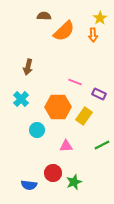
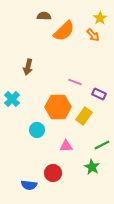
orange arrow: rotated 40 degrees counterclockwise
cyan cross: moved 9 px left
green star: moved 18 px right, 15 px up; rotated 21 degrees counterclockwise
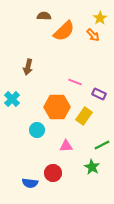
orange hexagon: moved 1 px left
blue semicircle: moved 1 px right, 2 px up
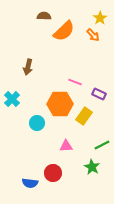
orange hexagon: moved 3 px right, 3 px up
cyan circle: moved 7 px up
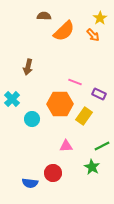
cyan circle: moved 5 px left, 4 px up
green line: moved 1 px down
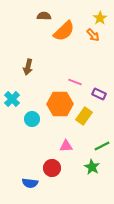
red circle: moved 1 px left, 5 px up
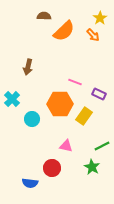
pink triangle: rotated 16 degrees clockwise
